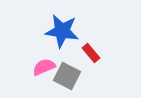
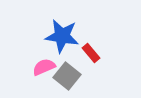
blue star: moved 5 px down
gray square: rotated 12 degrees clockwise
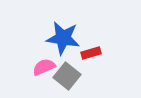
blue star: moved 1 px right, 2 px down
red rectangle: rotated 66 degrees counterclockwise
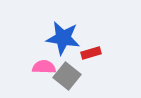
pink semicircle: rotated 25 degrees clockwise
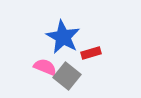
blue star: moved 1 px up; rotated 20 degrees clockwise
pink semicircle: moved 1 px right; rotated 20 degrees clockwise
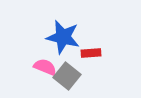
blue star: rotated 16 degrees counterclockwise
red rectangle: rotated 12 degrees clockwise
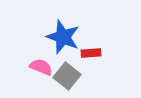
blue star: rotated 8 degrees clockwise
pink semicircle: moved 4 px left
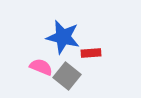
blue star: rotated 8 degrees counterclockwise
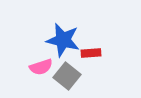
blue star: moved 3 px down
pink semicircle: rotated 140 degrees clockwise
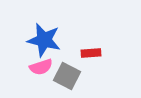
blue star: moved 19 px left
gray square: rotated 12 degrees counterclockwise
